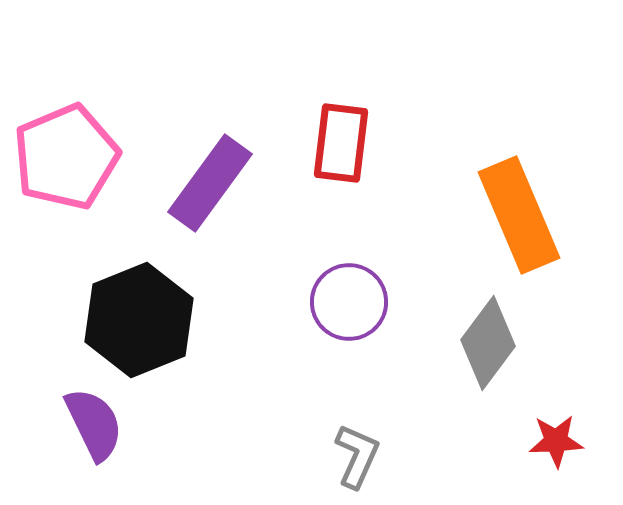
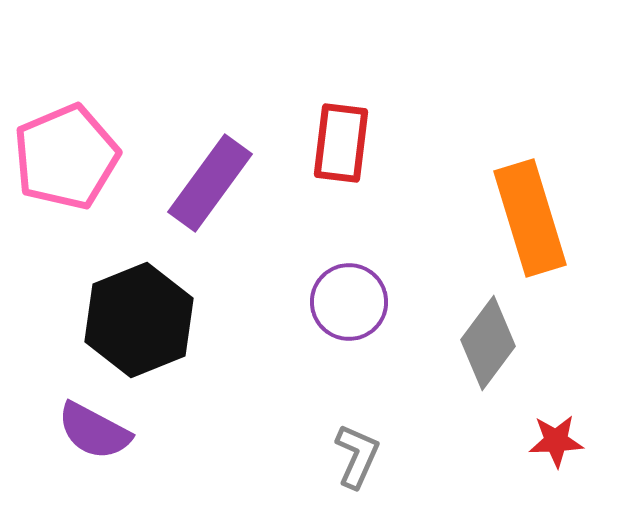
orange rectangle: moved 11 px right, 3 px down; rotated 6 degrees clockwise
purple semicircle: moved 7 px down; rotated 144 degrees clockwise
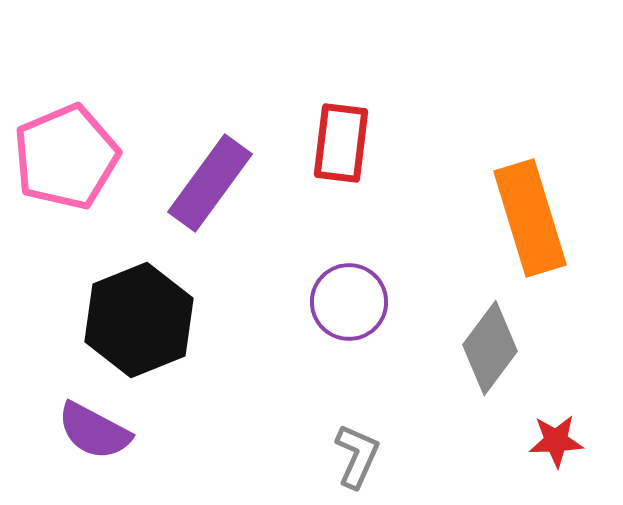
gray diamond: moved 2 px right, 5 px down
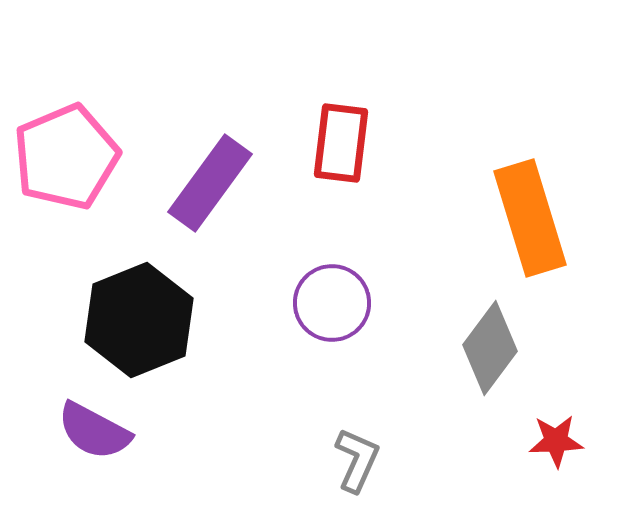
purple circle: moved 17 px left, 1 px down
gray L-shape: moved 4 px down
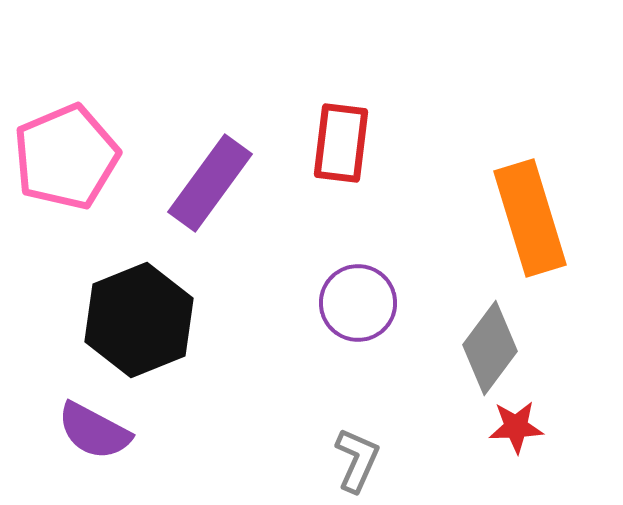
purple circle: moved 26 px right
red star: moved 40 px left, 14 px up
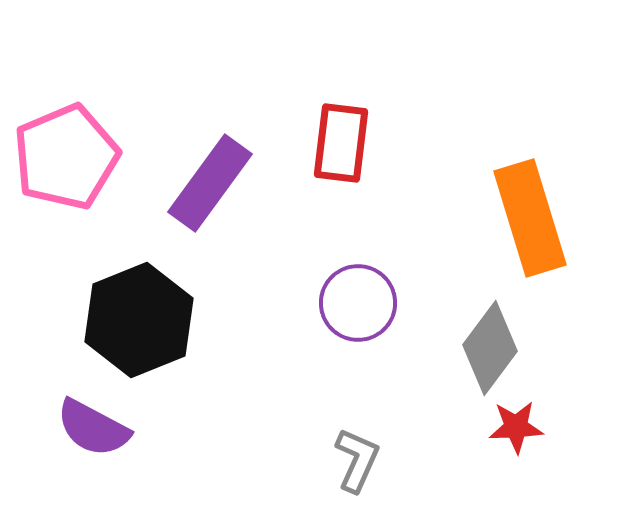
purple semicircle: moved 1 px left, 3 px up
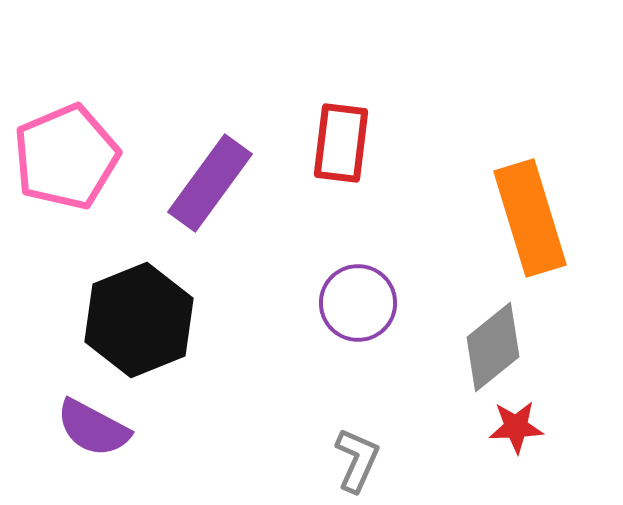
gray diamond: moved 3 px right, 1 px up; rotated 14 degrees clockwise
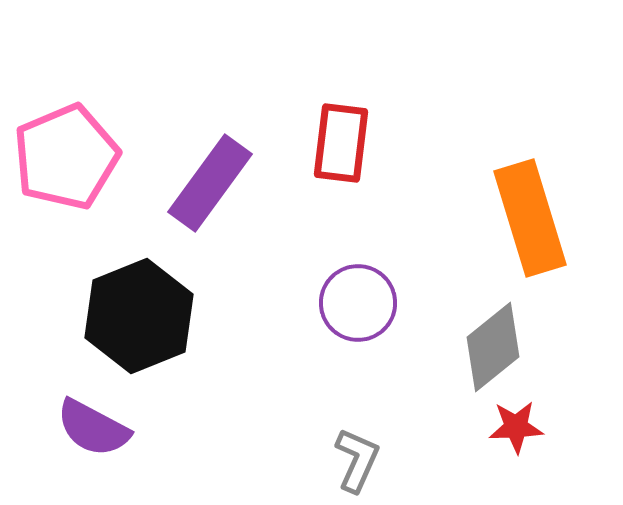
black hexagon: moved 4 px up
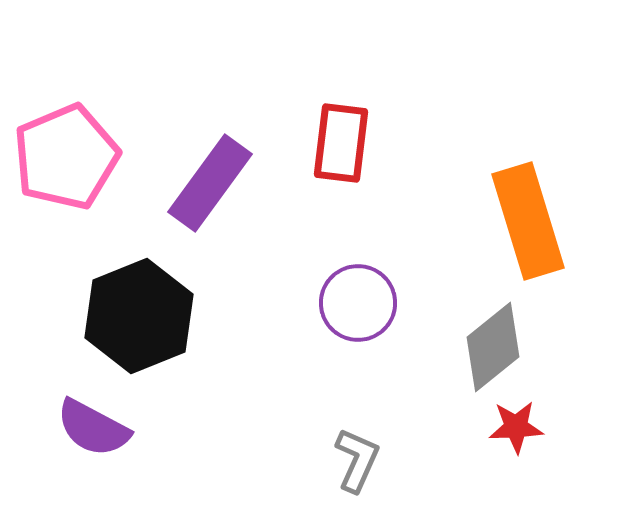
orange rectangle: moved 2 px left, 3 px down
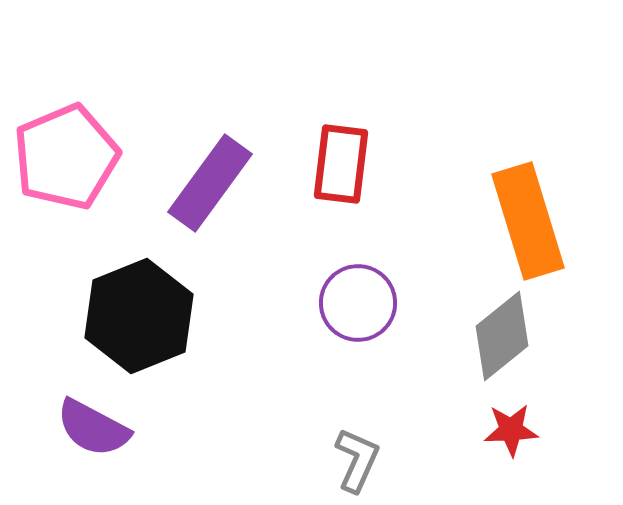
red rectangle: moved 21 px down
gray diamond: moved 9 px right, 11 px up
red star: moved 5 px left, 3 px down
